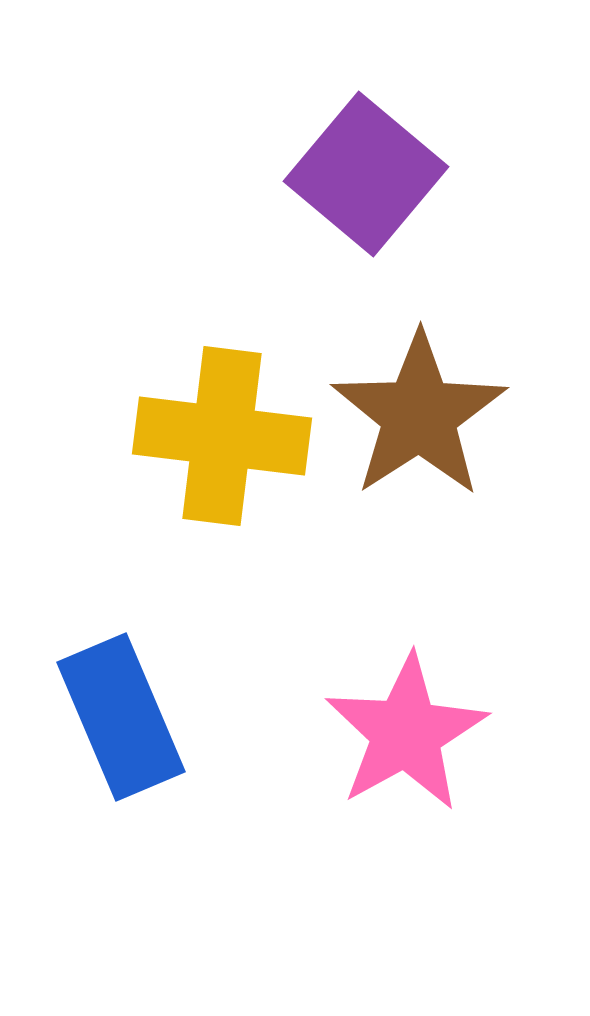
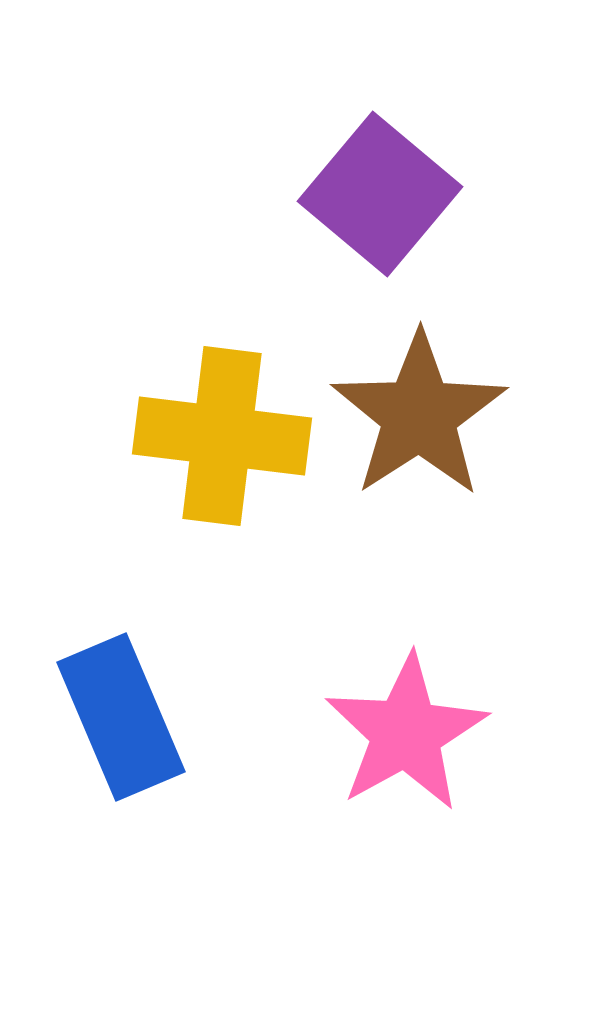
purple square: moved 14 px right, 20 px down
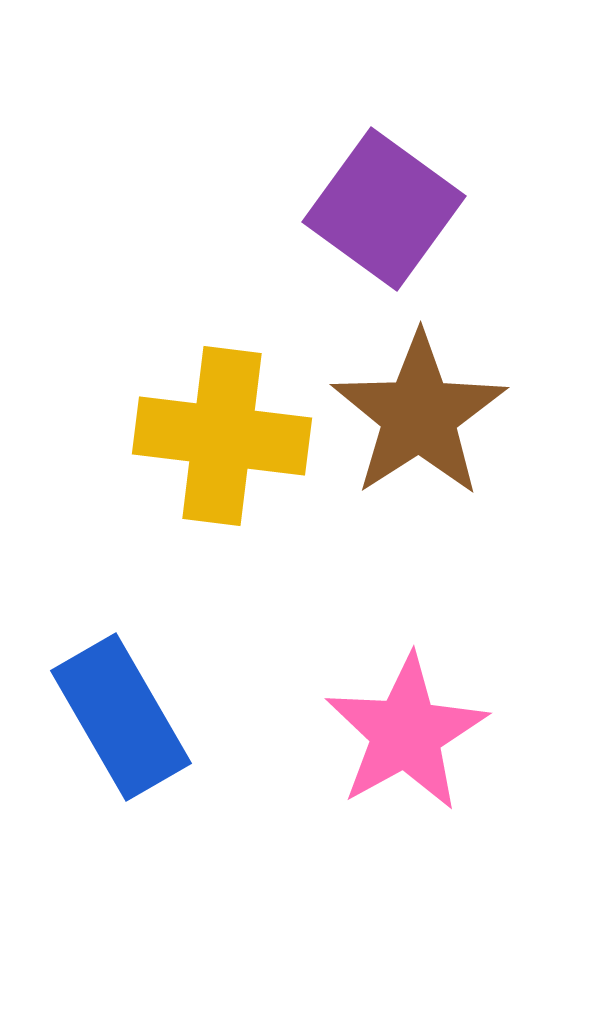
purple square: moved 4 px right, 15 px down; rotated 4 degrees counterclockwise
blue rectangle: rotated 7 degrees counterclockwise
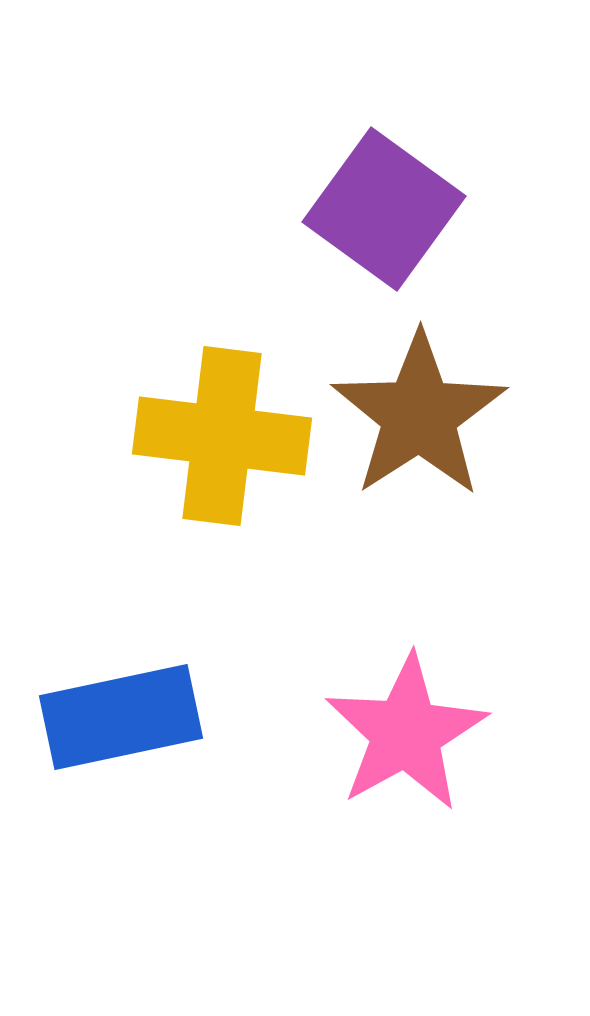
blue rectangle: rotated 72 degrees counterclockwise
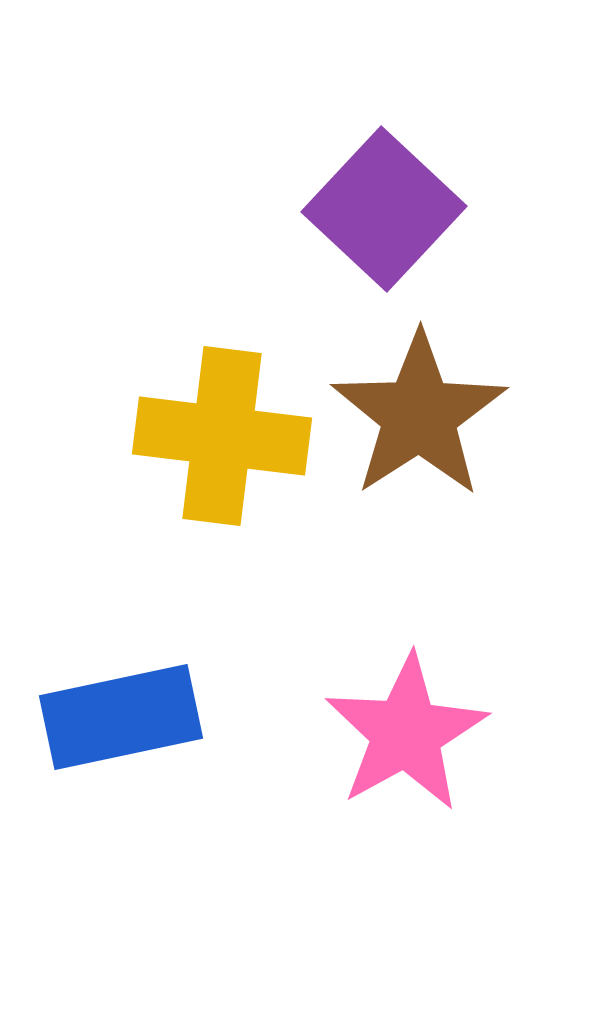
purple square: rotated 7 degrees clockwise
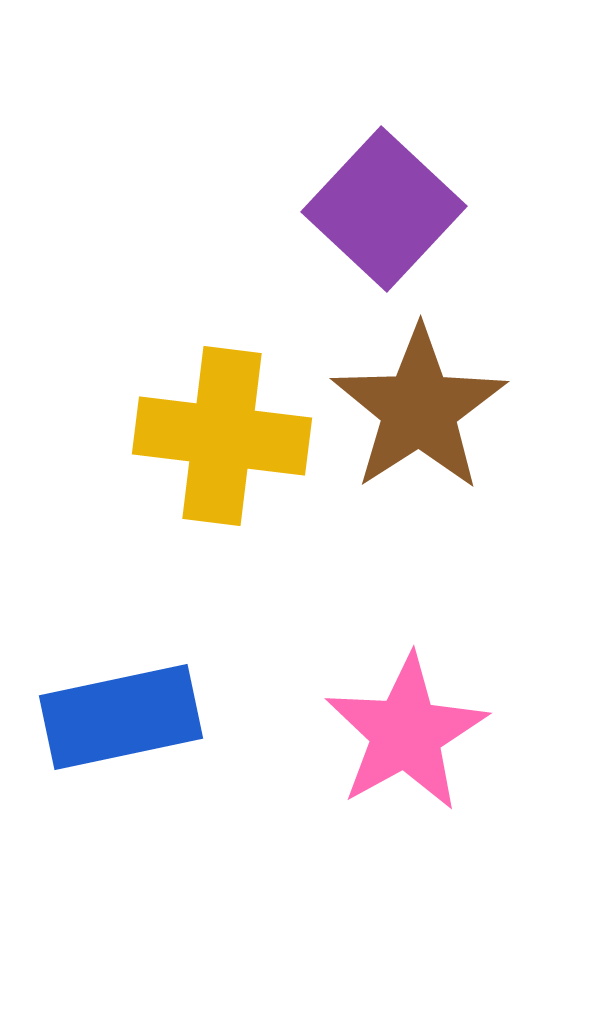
brown star: moved 6 px up
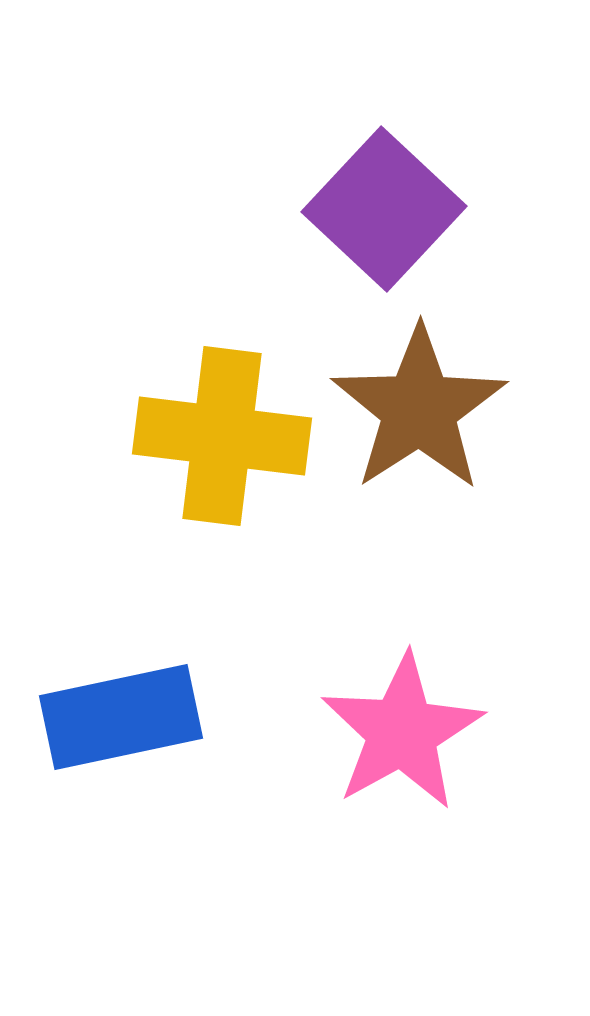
pink star: moved 4 px left, 1 px up
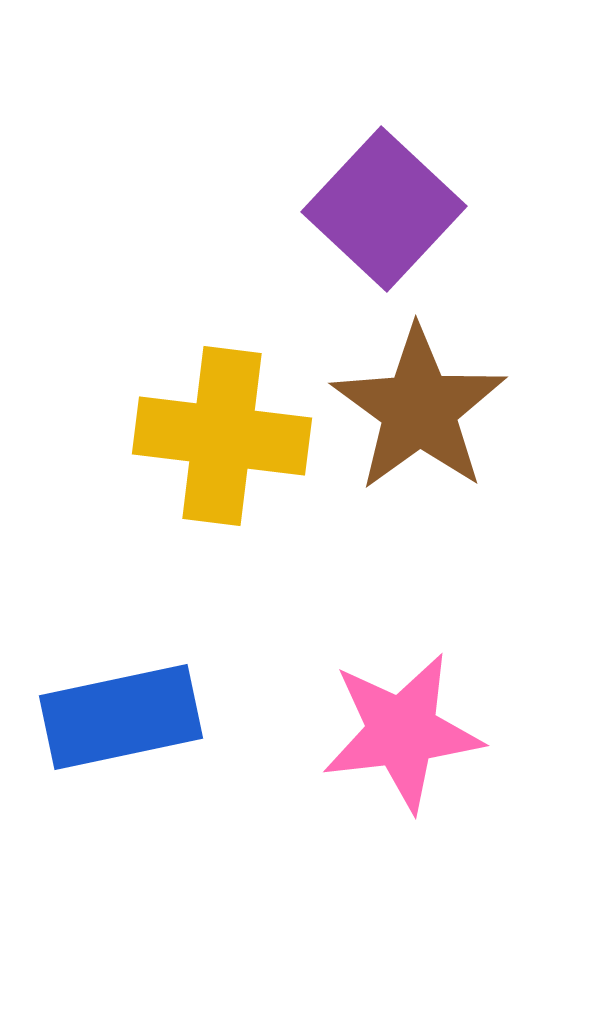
brown star: rotated 3 degrees counterclockwise
pink star: rotated 22 degrees clockwise
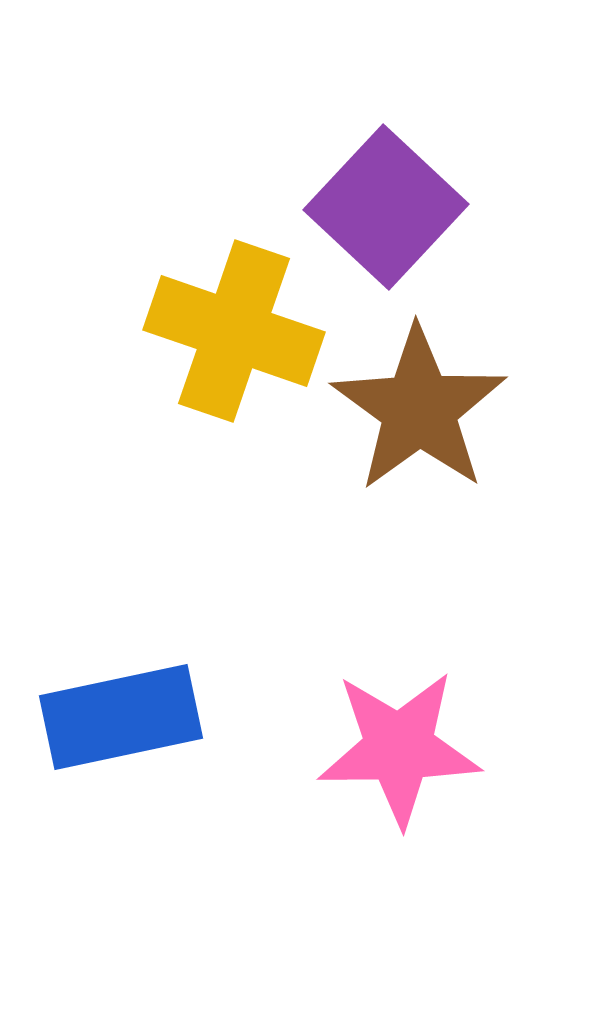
purple square: moved 2 px right, 2 px up
yellow cross: moved 12 px right, 105 px up; rotated 12 degrees clockwise
pink star: moved 3 px left, 16 px down; rotated 6 degrees clockwise
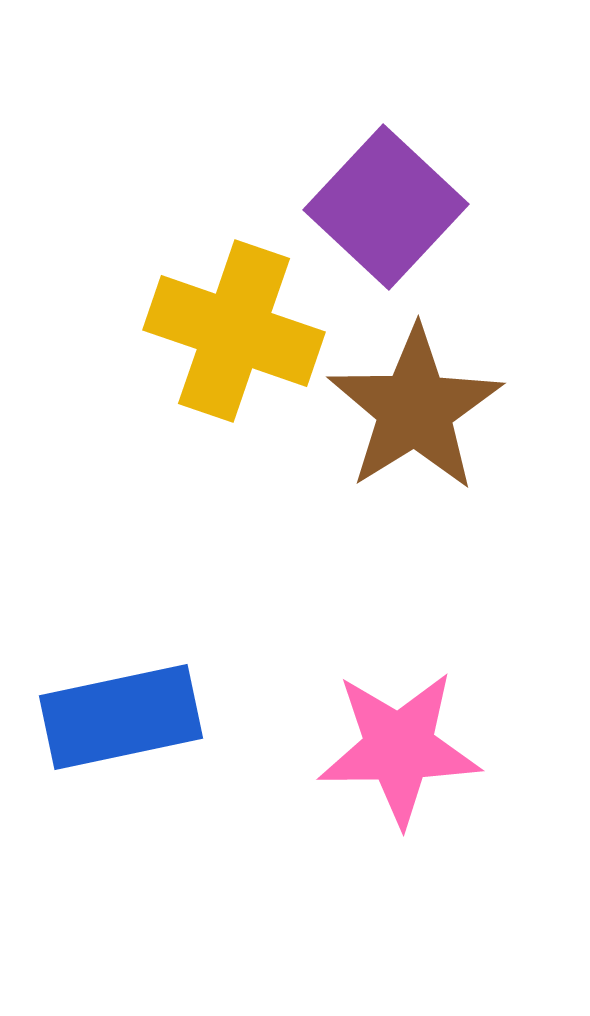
brown star: moved 4 px left; rotated 4 degrees clockwise
